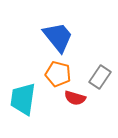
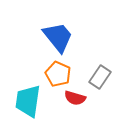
orange pentagon: rotated 10 degrees clockwise
cyan trapezoid: moved 5 px right, 2 px down
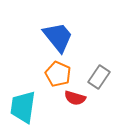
gray rectangle: moved 1 px left
cyan trapezoid: moved 5 px left, 6 px down
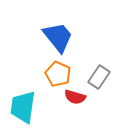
red semicircle: moved 1 px up
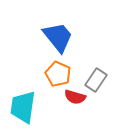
gray rectangle: moved 3 px left, 3 px down
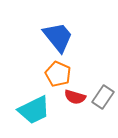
gray rectangle: moved 7 px right, 17 px down
cyan trapezoid: moved 11 px right, 3 px down; rotated 124 degrees counterclockwise
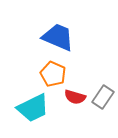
blue trapezoid: rotated 28 degrees counterclockwise
orange pentagon: moved 5 px left
cyan trapezoid: moved 1 px left, 2 px up
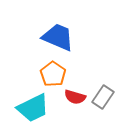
orange pentagon: rotated 10 degrees clockwise
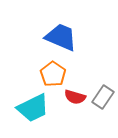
blue trapezoid: moved 3 px right
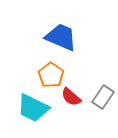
orange pentagon: moved 2 px left, 1 px down
red semicircle: moved 4 px left; rotated 25 degrees clockwise
cyan trapezoid: rotated 52 degrees clockwise
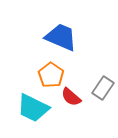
gray rectangle: moved 9 px up
